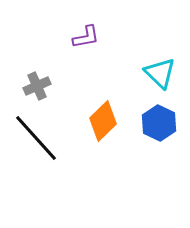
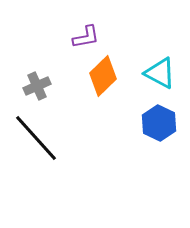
cyan triangle: rotated 16 degrees counterclockwise
orange diamond: moved 45 px up
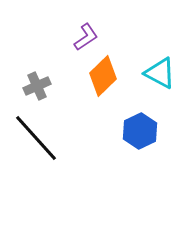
purple L-shape: rotated 24 degrees counterclockwise
blue hexagon: moved 19 px left, 8 px down; rotated 8 degrees clockwise
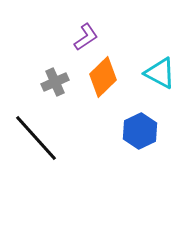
orange diamond: moved 1 px down
gray cross: moved 18 px right, 4 px up
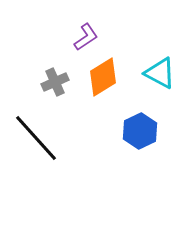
orange diamond: rotated 12 degrees clockwise
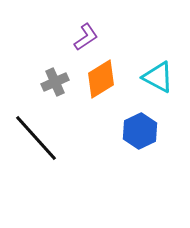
cyan triangle: moved 2 px left, 4 px down
orange diamond: moved 2 px left, 2 px down
